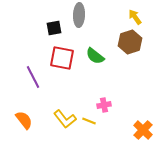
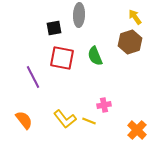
green semicircle: rotated 30 degrees clockwise
orange cross: moved 6 px left
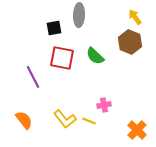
brown hexagon: rotated 20 degrees counterclockwise
green semicircle: rotated 24 degrees counterclockwise
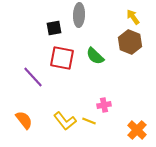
yellow arrow: moved 2 px left
purple line: rotated 15 degrees counterclockwise
yellow L-shape: moved 2 px down
